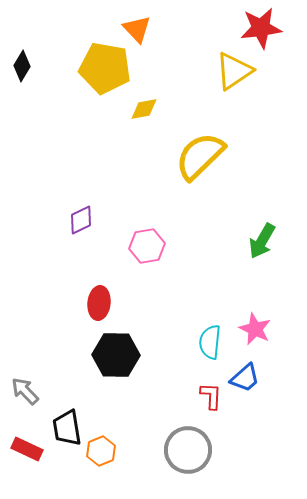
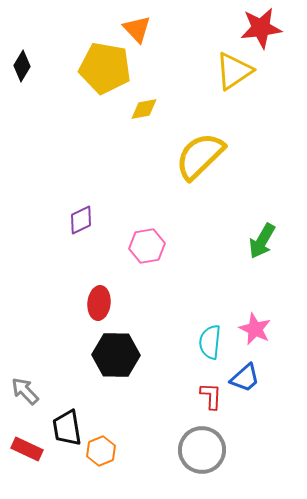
gray circle: moved 14 px right
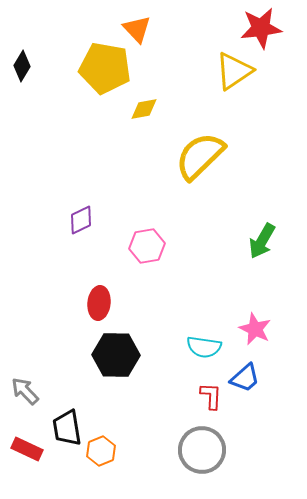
cyan semicircle: moved 6 px left, 5 px down; rotated 88 degrees counterclockwise
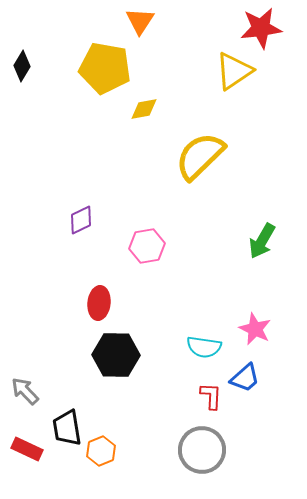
orange triangle: moved 3 px right, 8 px up; rotated 16 degrees clockwise
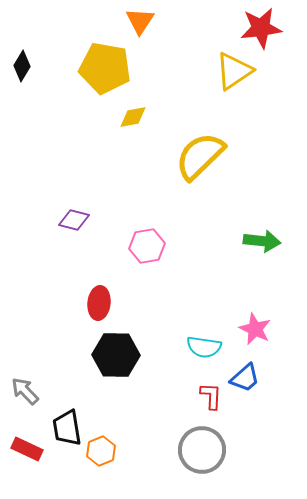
yellow diamond: moved 11 px left, 8 px down
purple diamond: moved 7 px left; rotated 40 degrees clockwise
green arrow: rotated 114 degrees counterclockwise
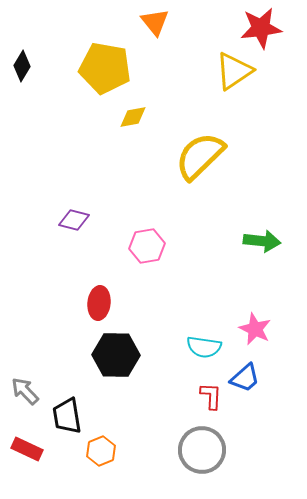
orange triangle: moved 15 px right, 1 px down; rotated 12 degrees counterclockwise
black trapezoid: moved 12 px up
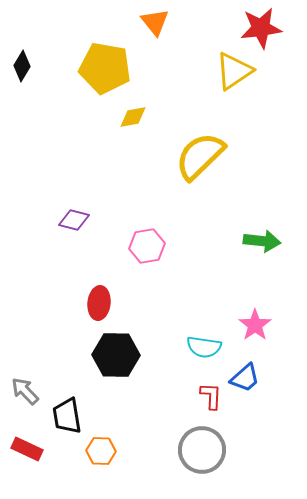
pink star: moved 4 px up; rotated 12 degrees clockwise
orange hexagon: rotated 24 degrees clockwise
